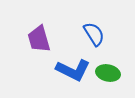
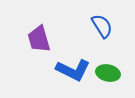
blue semicircle: moved 8 px right, 8 px up
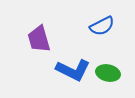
blue semicircle: rotated 95 degrees clockwise
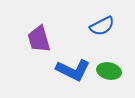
green ellipse: moved 1 px right, 2 px up
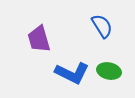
blue semicircle: rotated 95 degrees counterclockwise
blue L-shape: moved 1 px left, 3 px down
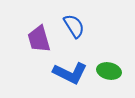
blue semicircle: moved 28 px left
blue L-shape: moved 2 px left
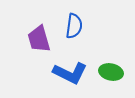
blue semicircle: rotated 40 degrees clockwise
green ellipse: moved 2 px right, 1 px down
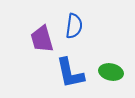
purple trapezoid: moved 3 px right
blue L-shape: rotated 52 degrees clockwise
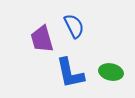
blue semicircle: rotated 35 degrees counterclockwise
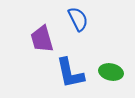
blue semicircle: moved 4 px right, 7 px up
